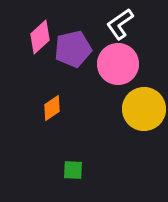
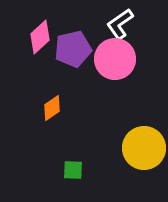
pink circle: moved 3 px left, 5 px up
yellow circle: moved 39 px down
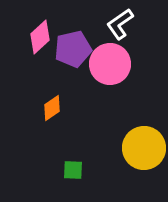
pink circle: moved 5 px left, 5 px down
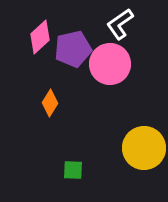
orange diamond: moved 2 px left, 5 px up; rotated 24 degrees counterclockwise
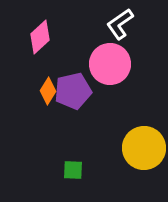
purple pentagon: moved 42 px down
orange diamond: moved 2 px left, 12 px up
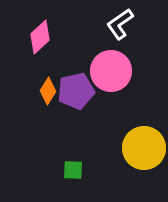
pink circle: moved 1 px right, 7 px down
purple pentagon: moved 3 px right
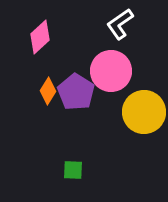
purple pentagon: moved 1 px down; rotated 27 degrees counterclockwise
yellow circle: moved 36 px up
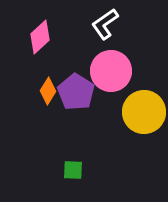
white L-shape: moved 15 px left
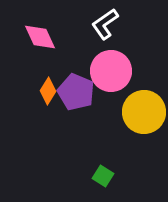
pink diamond: rotated 72 degrees counterclockwise
purple pentagon: rotated 9 degrees counterclockwise
green square: moved 30 px right, 6 px down; rotated 30 degrees clockwise
